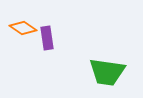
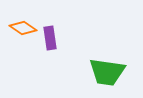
purple rectangle: moved 3 px right
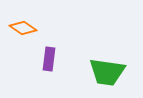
purple rectangle: moved 1 px left, 21 px down; rotated 15 degrees clockwise
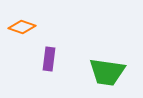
orange diamond: moved 1 px left, 1 px up; rotated 16 degrees counterclockwise
